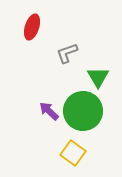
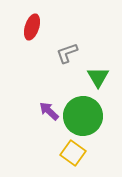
green circle: moved 5 px down
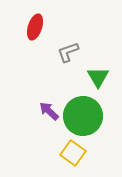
red ellipse: moved 3 px right
gray L-shape: moved 1 px right, 1 px up
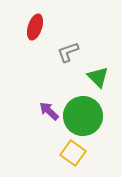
green triangle: rotated 15 degrees counterclockwise
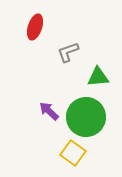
green triangle: rotated 50 degrees counterclockwise
green circle: moved 3 px right, 1 px down
